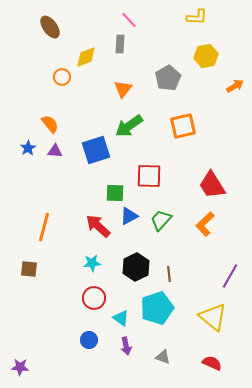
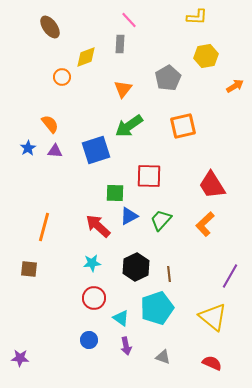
purple star: moved 9 px up
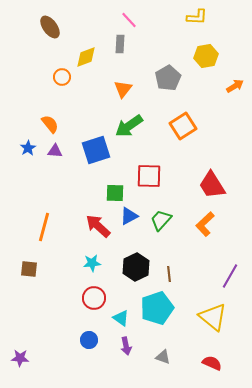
orange square: rotated 20 degrees counterclockwise
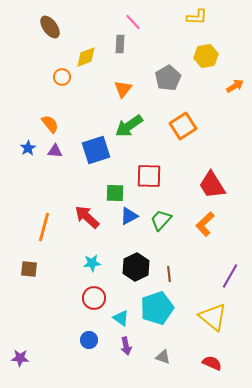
pink line: moved 4 px right, 2 px down
red arrow: moved 11 px left, 9 px up
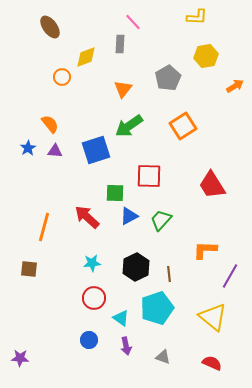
orange L-shape: moved 26 px down; rotated 45 degrees clockwise
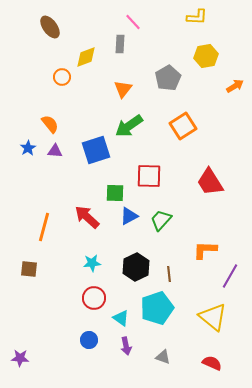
red trapezoid: moved 2 px left, 3 px up
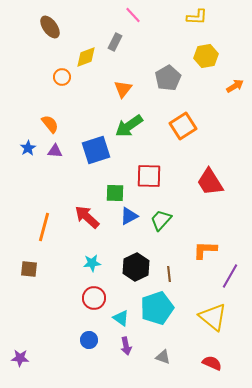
pink line: moved 7 px up
gray rectangle: moved 5 px left, 2 px up; rotated 24 degrees clockwise
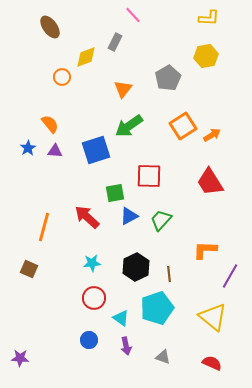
yellow L-shape: moved 12 px right, 1 px down
orange arrow: moved 23 px left, 49 px down
green square: rotated 12 degrees counterclockwise
brown square: rotated 18 degrees clockwise
